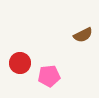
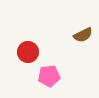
red circle: moved 8 px right, 11 px up
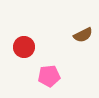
red circle: moved 4 px left, 5 px up
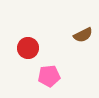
red circle: moved 4 px right, 1 px down
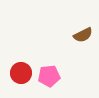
red circle: moved 7 px left, 25 px down
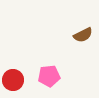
red circle: moved 8 px left, 7 px down
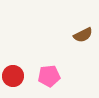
red circle: moved 4 px up
